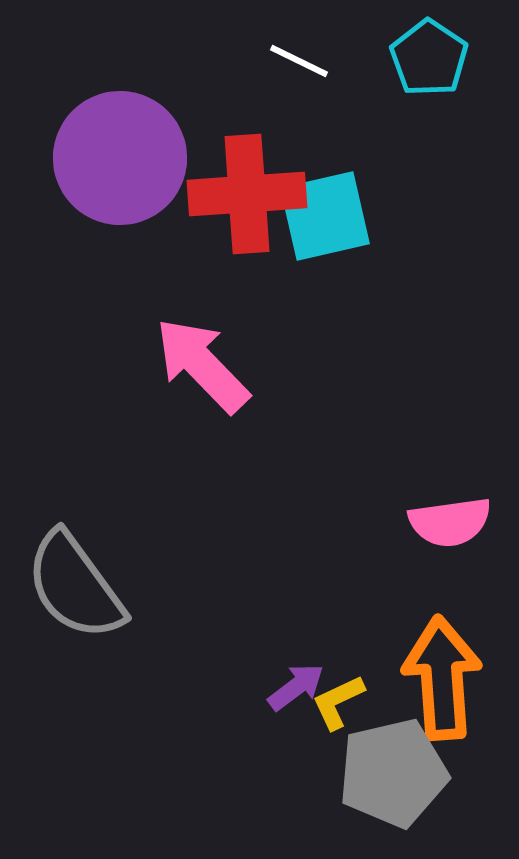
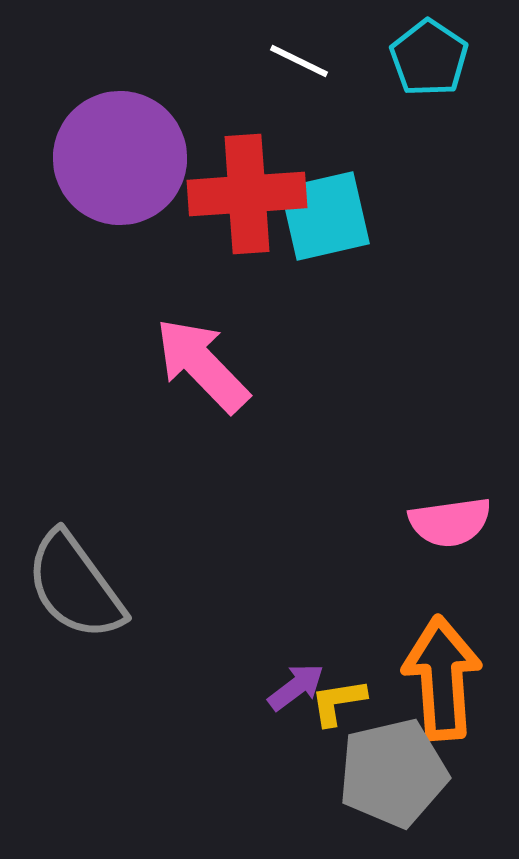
yellow L-shape: rotated 16 degrees clockwise
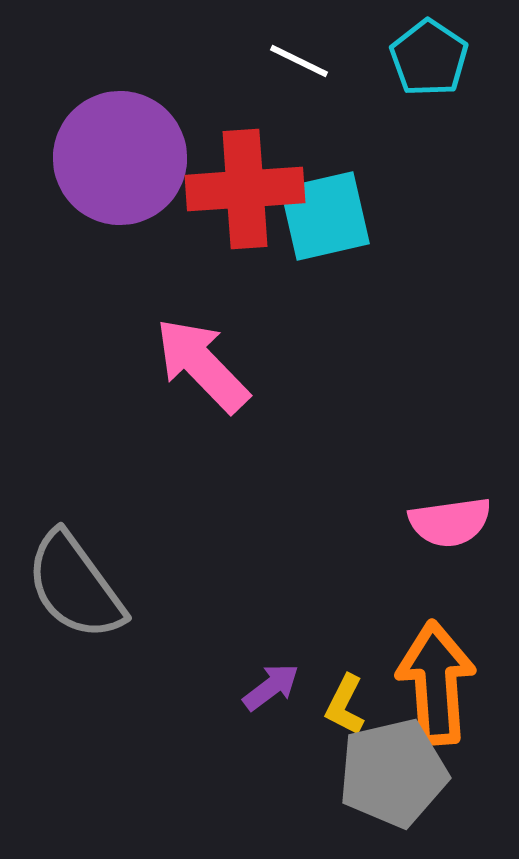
red cross: moved 2 px left, 5 px up
orange arrow: moved 6 px left, 5 px down
purple arrow: moved 25 px left
yellow L-shape: moved 7 px right, 3 px down; rotated 54 degrees counterclockwise
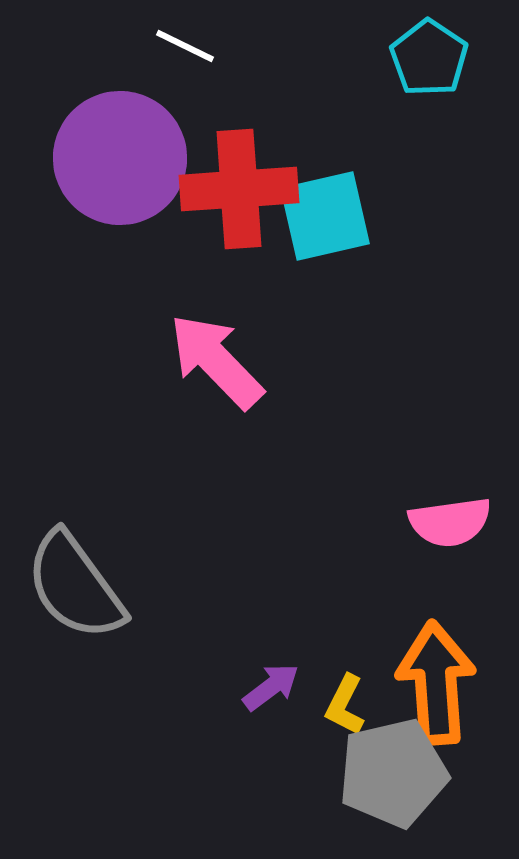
white line: moved 114 px left, 15 px up
red cross: moved 6 px left
pink arrow: moved 14 px right, 4 px up
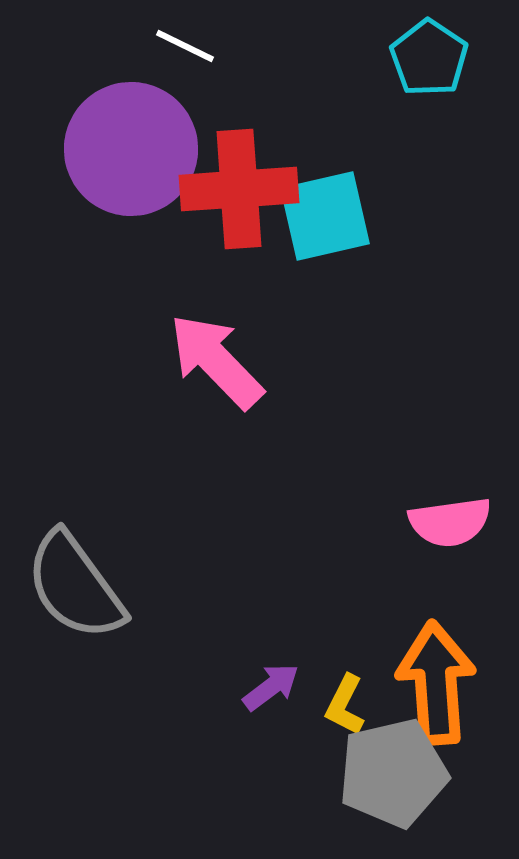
purple circle: moved 11 px right, 9 px up
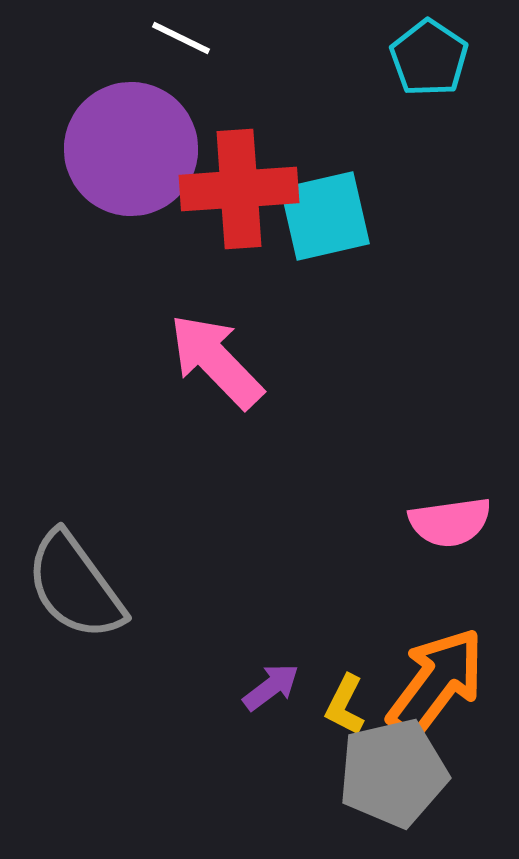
white line: moved 4 px left, 8 px up
orange arrow: rotated 41 degrees clockwise
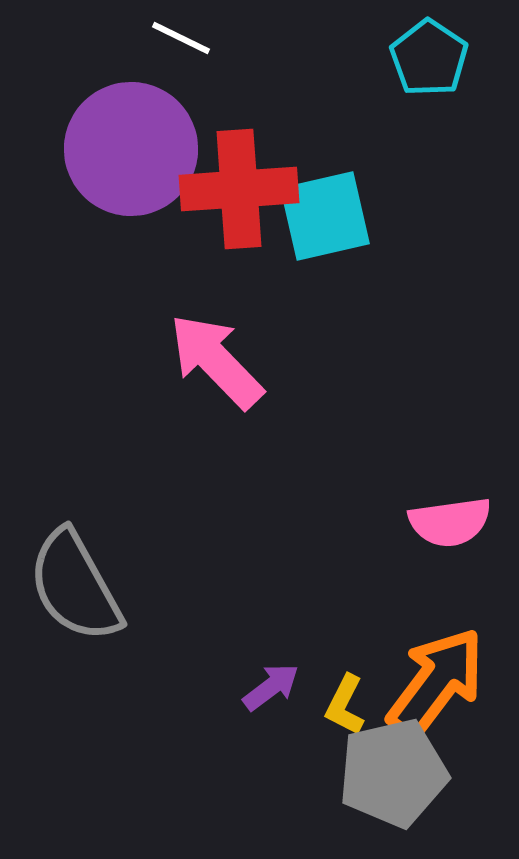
gray semicircle: rotated 7 degrees clockwise
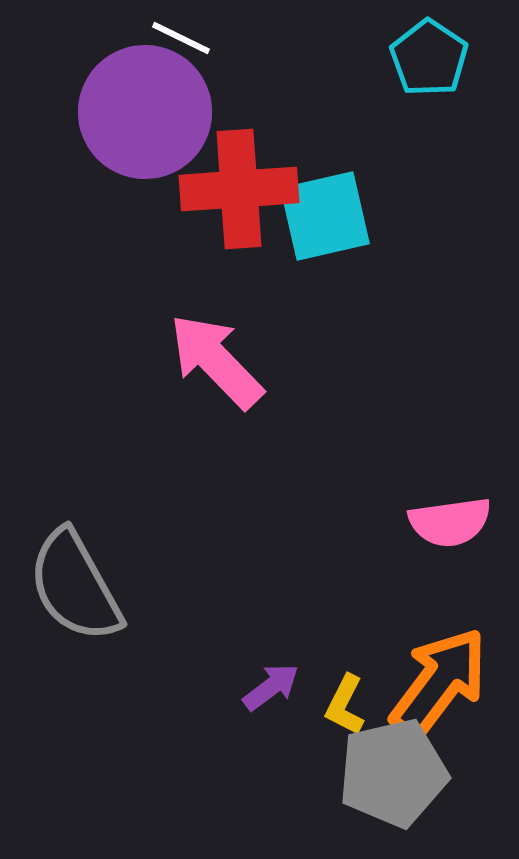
purple circle: moved 14 px right, 37 px up
orange arrow: moved 3 px right
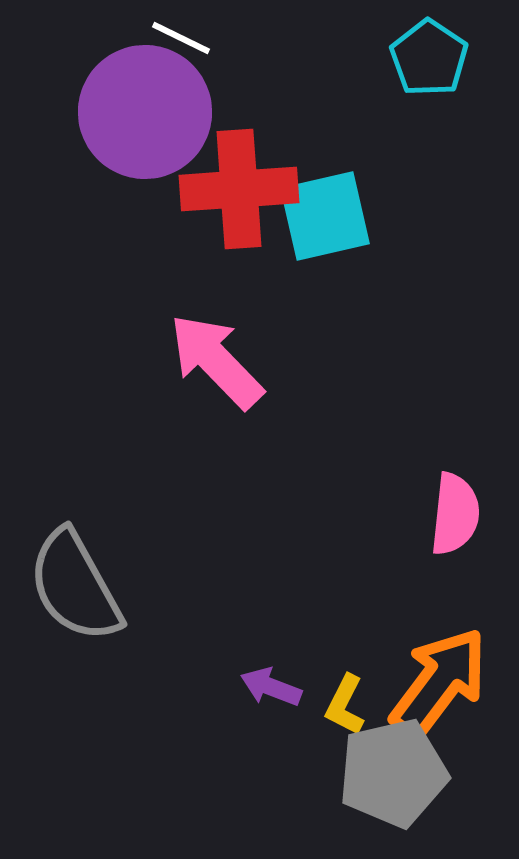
pink semicircle: moved 5 px right, 8 px up; rotated 76 degrees counterclockwise
purple arrow: rotated 122 degrees counterclockwise
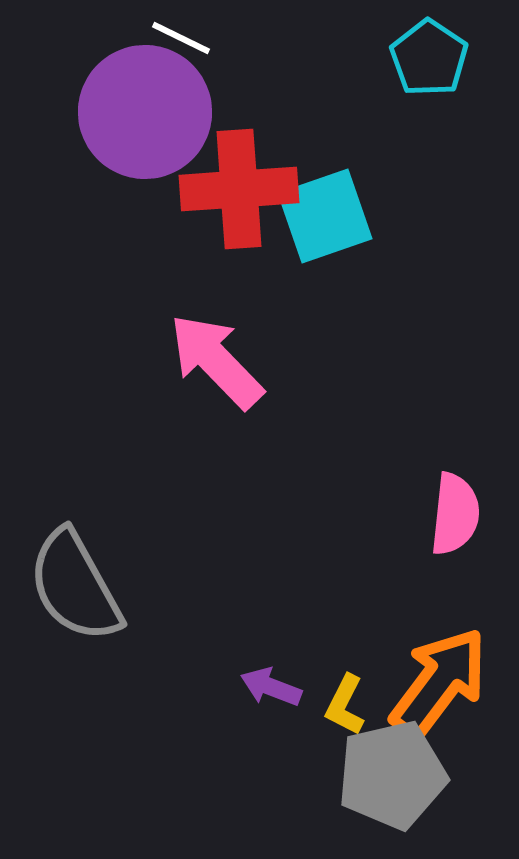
cyan square: rotated 6 degrees counterclockwise
gray pentagon: moved 1 px left, 2 px down
